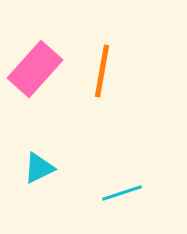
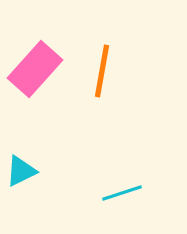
cyan triangle: moved 18 px left, 3 px down
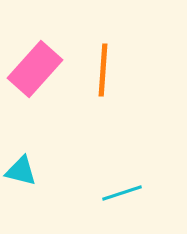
orange line: moved 1 px right, 1 px up; rotated 6 degrees counterclockwise
cyan triangle: rotated 40 degrees clockwise
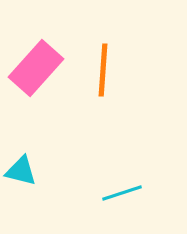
pink rectangle: moved 1 px right, 1 px up
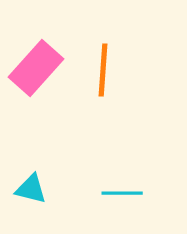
cyan triangle: moved 10 px right, 18 px down
cyan line: rotated 18 degrees clockwise
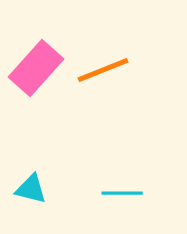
orange line: rotated 64 degrees clockwise
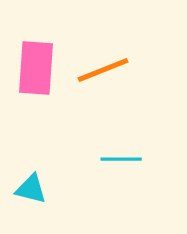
pink rectangle: rotated 38 degrees counterclockwise
cyan line: moved 1 px left, 34 px up
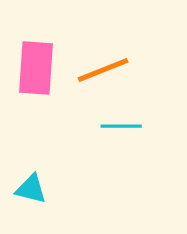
cyan line: moved 33 px up
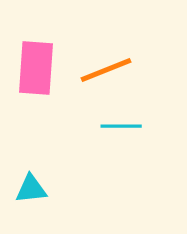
orange line: moved 3 px right
cyan triangle: rotated 20 degrees counterclockwise
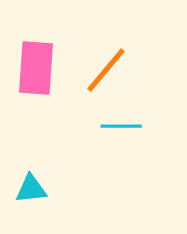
orange line: rotated 28 degrees counterclockwise
